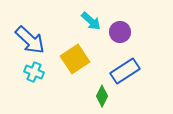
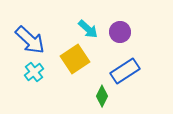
cyan arrow: moved 3 px left, 8 px down
cyan cross: rotated 30 degrees clockwise
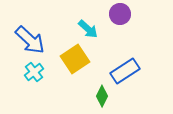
purple circle: moved 18 px up
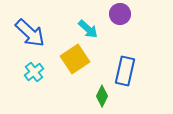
blue arrow: moved 7 px up
blue rectangle: rotated 44 degrees counterclockwise
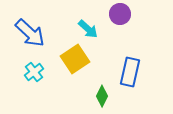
blue rectangle: moved 5 px right, 1 px down
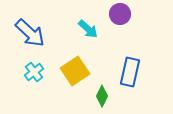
yellow square: moved 12 px down
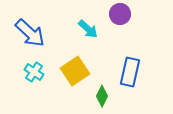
cyan cross: rotated 18 degrees counterclockwise
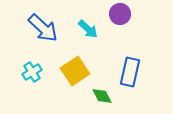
blue arrow: moved 13 px right, 5 px up
cyan cross: moved 2 px left; rotated 24 degrees clockwise
green diamond: rotated 55 degrees counterclockwise
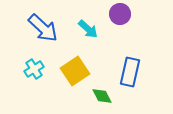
cyan cross: moved 2 px right, 3 px up
